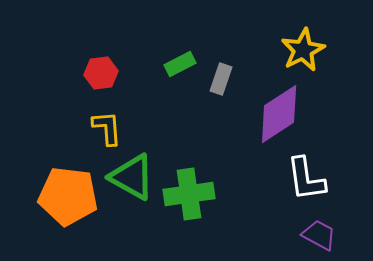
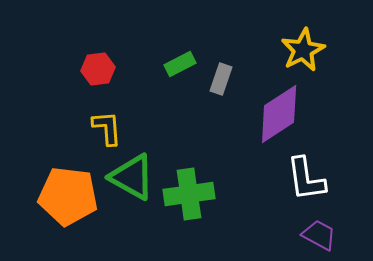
red hexagon: moved 3 px left, 4 px up
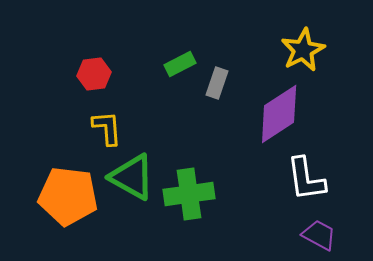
red hexagon: moved 4 px left, 5 px down
gray rectangle: moved 4 px left, 4 px down
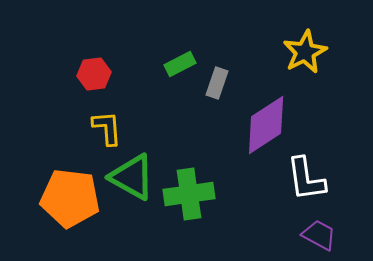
yellow star: moved 2 px right, 2 px down
purple diamond: moved 13 px left, 11 px down
orange pentagon: moved 2 px right, 2 px down
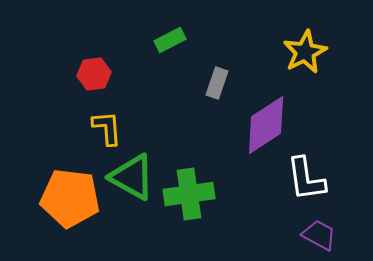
green rectangle: moved 10 px left, 24 px up
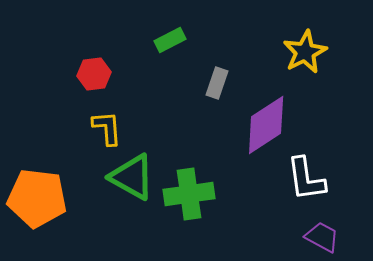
orange pentagon: moved 33 px left
purple trapezoid: moved 3 px right, 2 px down
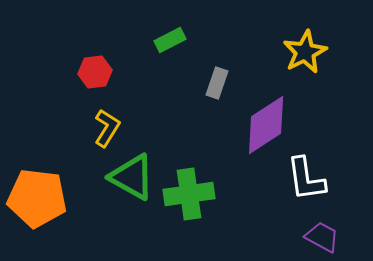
red hexagon: moved 1 px right, 2 px up
yellow L-shape: rotated 36 degrees clockwise
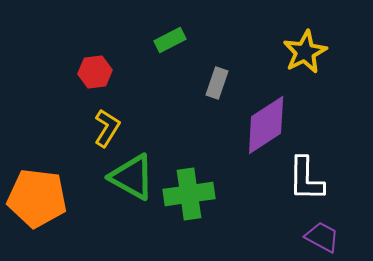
white L-shape: rotated 9 degrees clockwise
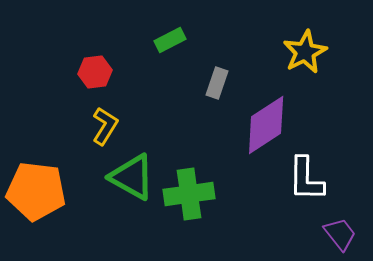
yellow L-shape: moved 2 px left, 2 px up
orange pentagon: moved 1 px left, 7 px up
purple trapezoid: moved 18 px right, 3 px up; rotated 24 degrees clockwise
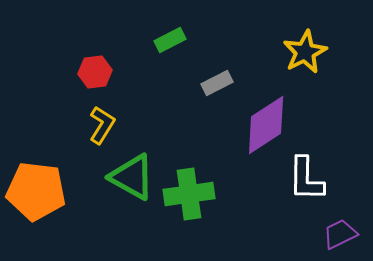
gray rectangle: rotated 44 degrees clockwise
yellow L-shape: moved 3 px left, 1 px up
purple trapezoid: rotated 78 degrees counterclockwise
